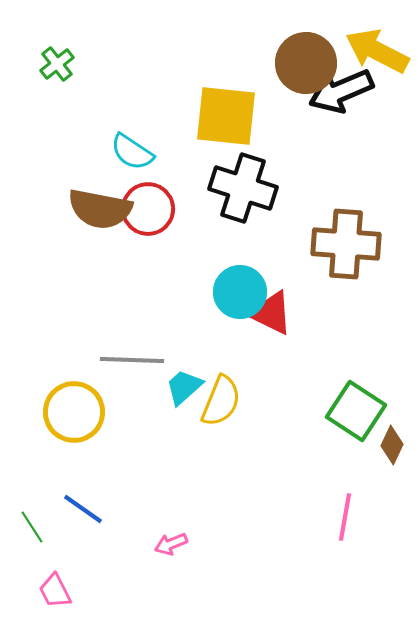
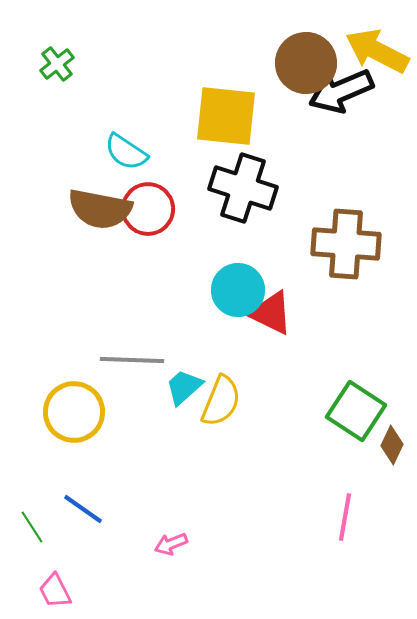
cyan semicircle: moved 6 px left
cyan circle: moved 2 px left, 2 px up
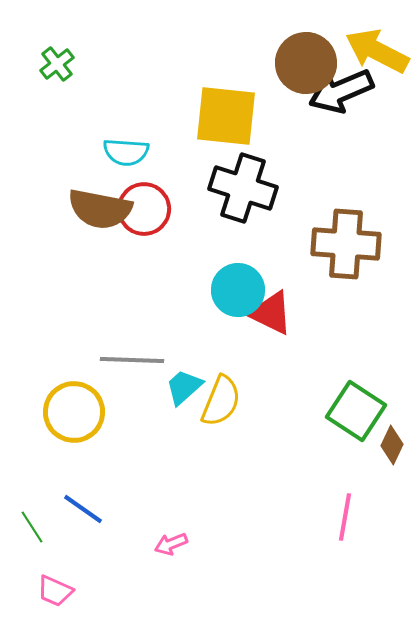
cyan semicircle: rotated 30 degrees counterclockwise
red circle: moved 4 px left
pink trapezoid: rotated 39 degrees counterclockwise
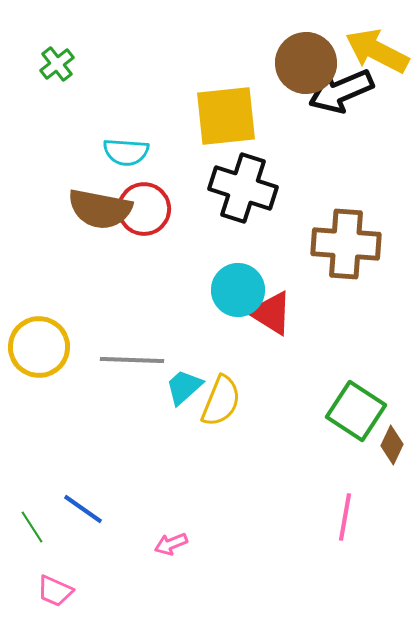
yellow square: rotated 12 degrees counterclockwise
red triangle: rotated 6 degrees clockwise
yellow circle: moved 35 px left, 65 px up
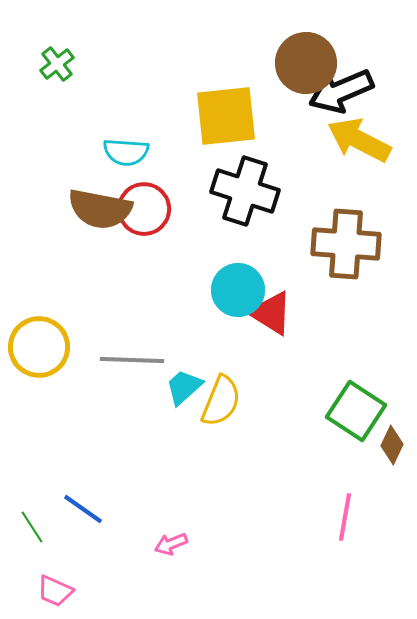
yellow arrow: moved 18 px left, 89 px down
black cross: moved 2 px right, 3 px down
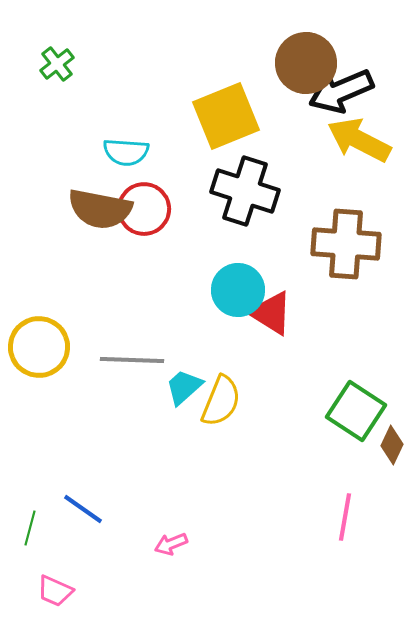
yellow square: rotated 16 degrees counterclockwise
green line: moved 2 px left, 1 px down; rotated 48 degrees clockwise
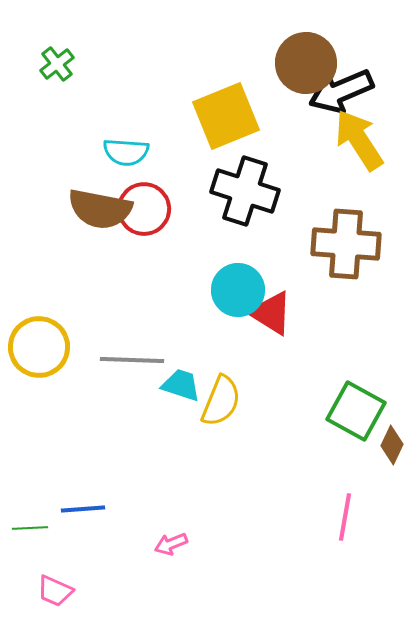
yellow arrow: rotated 30 degrees clockwise
cyan trapezoid: moved 3 px left, 2 px up; rotated 60 degrees clockwise
green square: rotated 4 degrees counterclockwise
blue line: rotated 39 degrees counterclockwise
green line: rotated 72 degrees clockwise
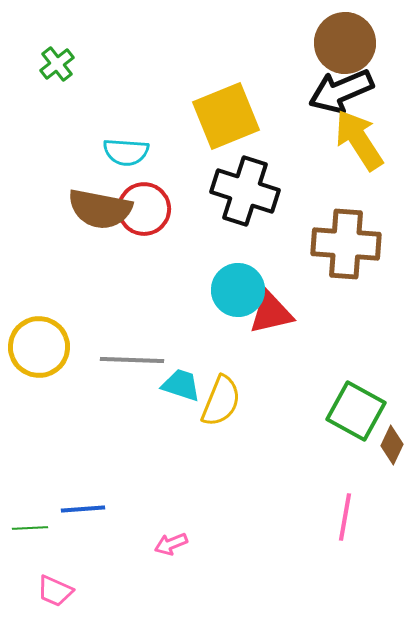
brown circle: moved 39 px right, 20 px up
red triangle: rotated 45 degrees counterclockwise
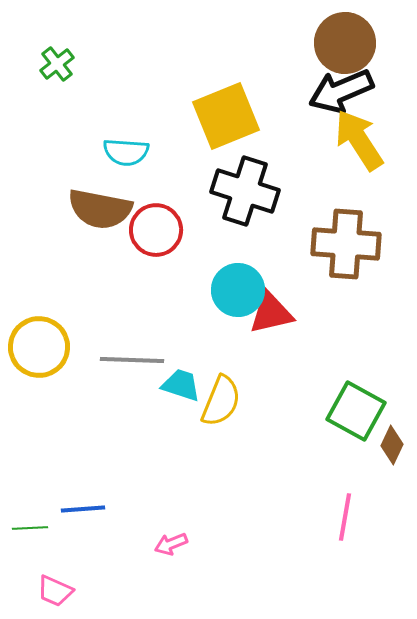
red circle: moved 12 px right, 21 px down
